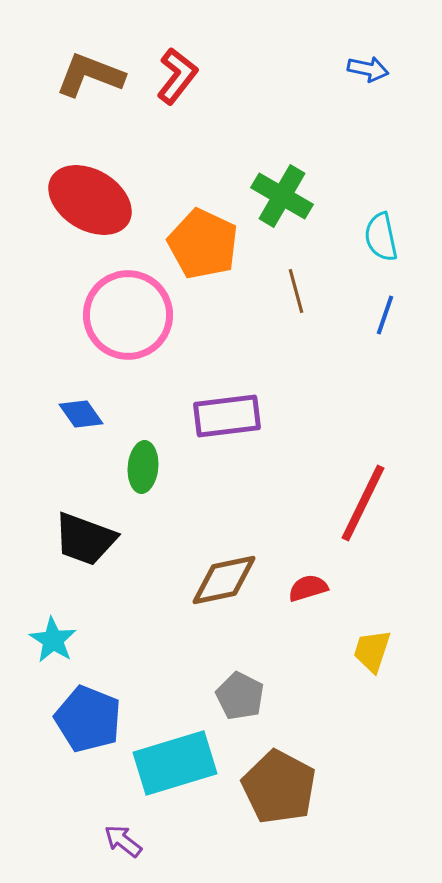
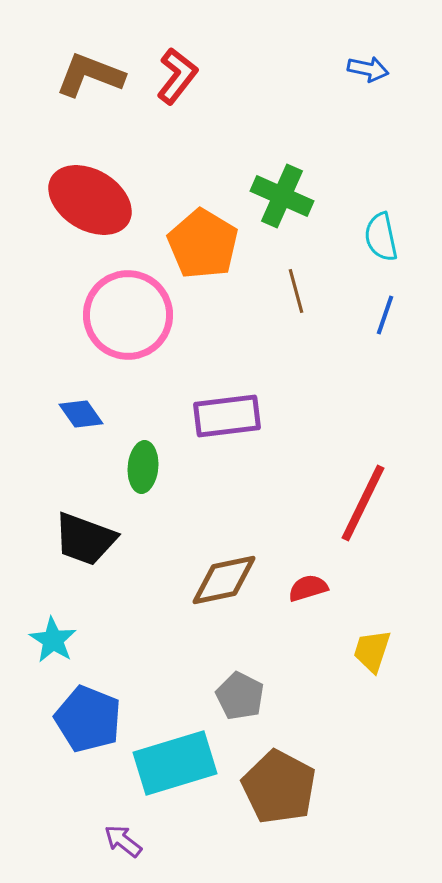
green cross: rotated 6 degrees counterclockwise
orange pentagon: rotated 6 degrees clockwise
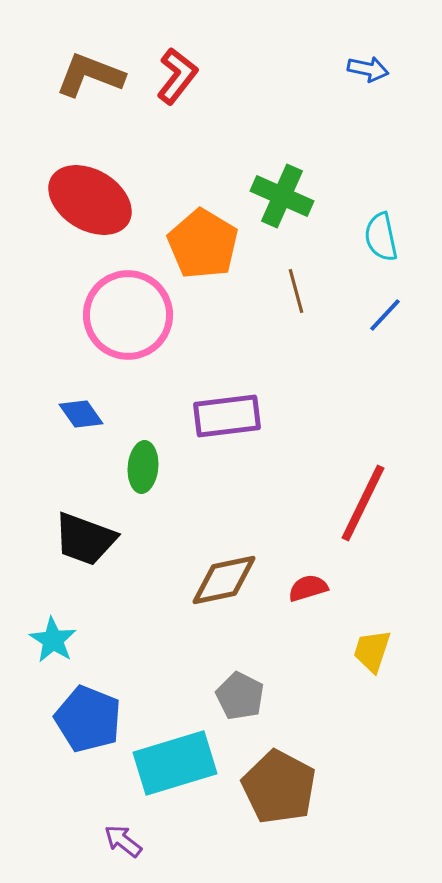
blue line: rotated 24 degrees clockwise
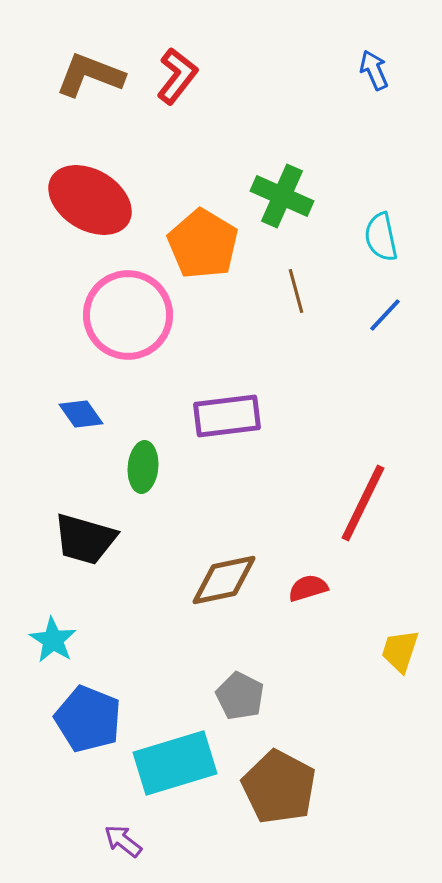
blue arrow: moved 6 px right, 1 px down; rotated 126 degrees counterclockwise
black trapezoid: rotated 4 degrees counterclockwise
yellow trapezoid: moved 28 px right
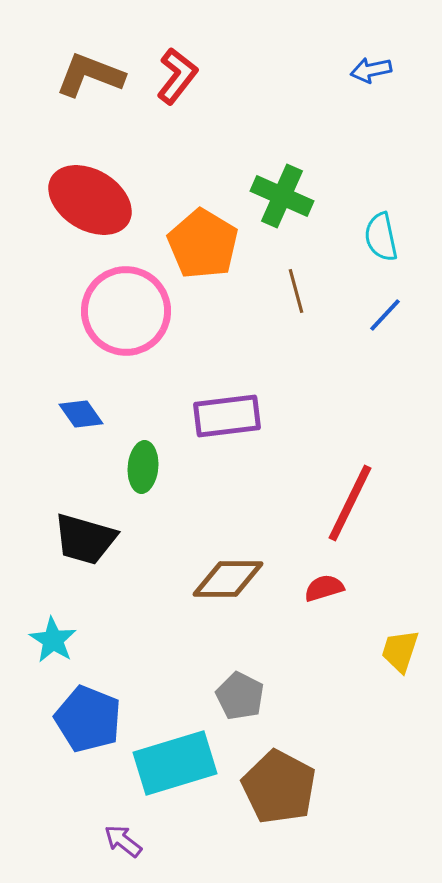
blue arrow: moved 3 px left; rotated 78 degrees counterclockwise
pink circle: moved 2 px left, 4 px up
red line: moved 13 px left
brown diamond: moved 4 px right, 1 px up; rotated 12 degrees clockwise
red semicircle: moved 16 px right
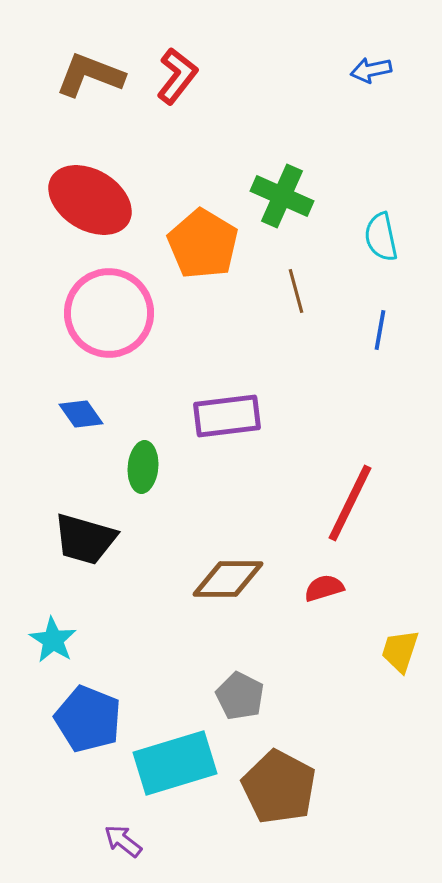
pink circle: moved 17 px left, 2 px down
blue line: moved 5 px left, 15 px down; rotated 33 degrees counterclockwise
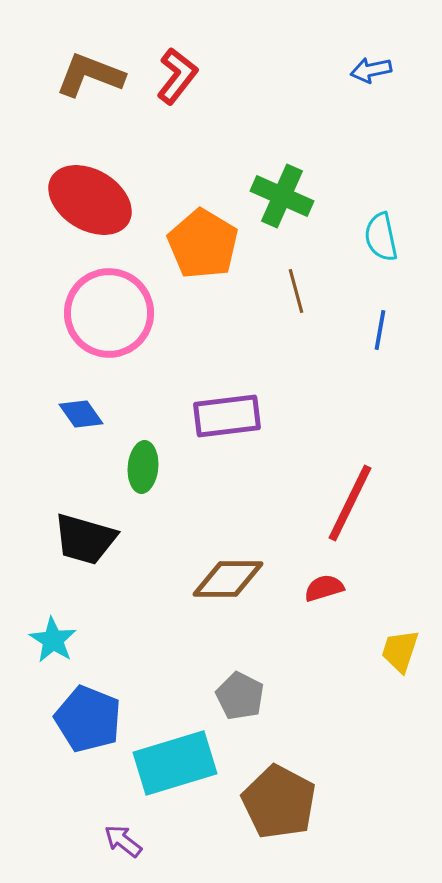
brown pentagon: moved 15 px down
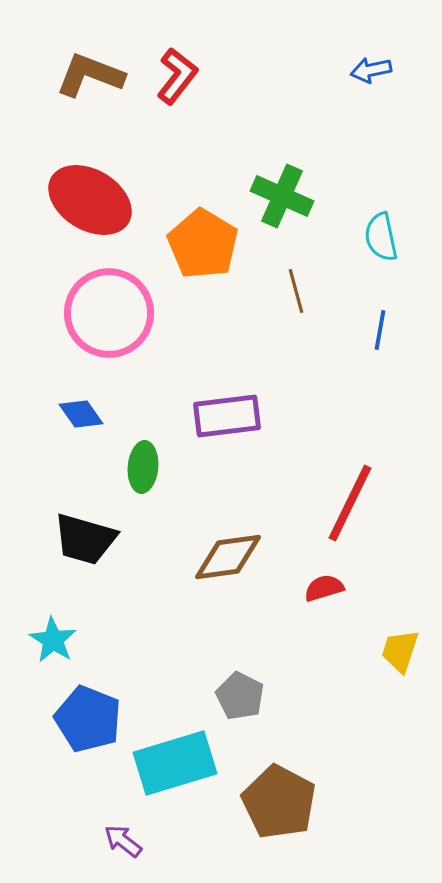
brown diamond: moved 22 px up; rotated 8 degrees counterclockwise
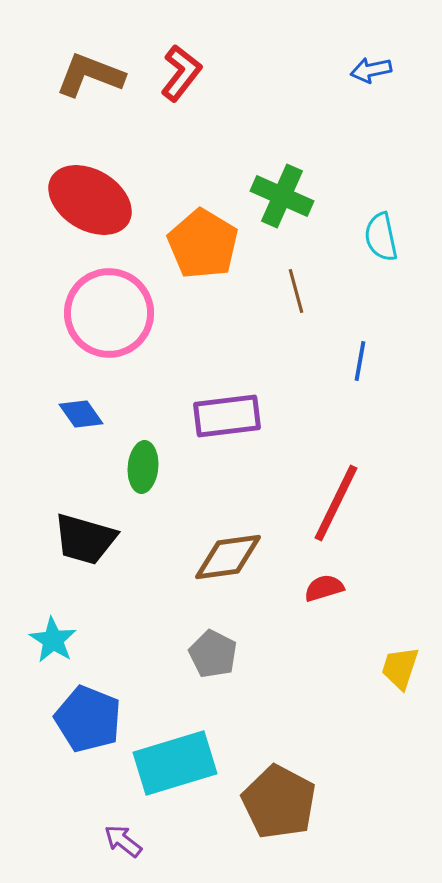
red L-shape: moved 4 px right, 3 px up
blue line: moved 20 px left, 31 px down
red line: moved 14 px left
yellow trapezoid: moved 17 px down
gray pentagon: moved 27 px left, 42 px up
